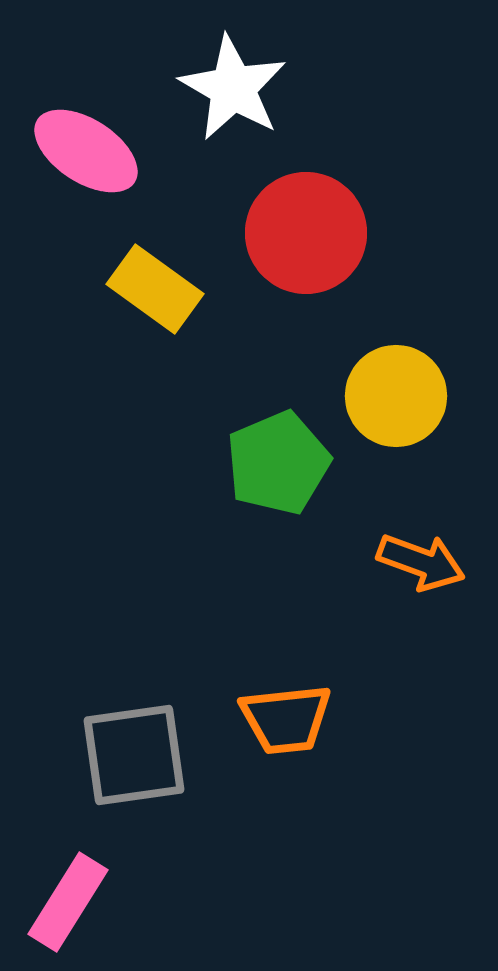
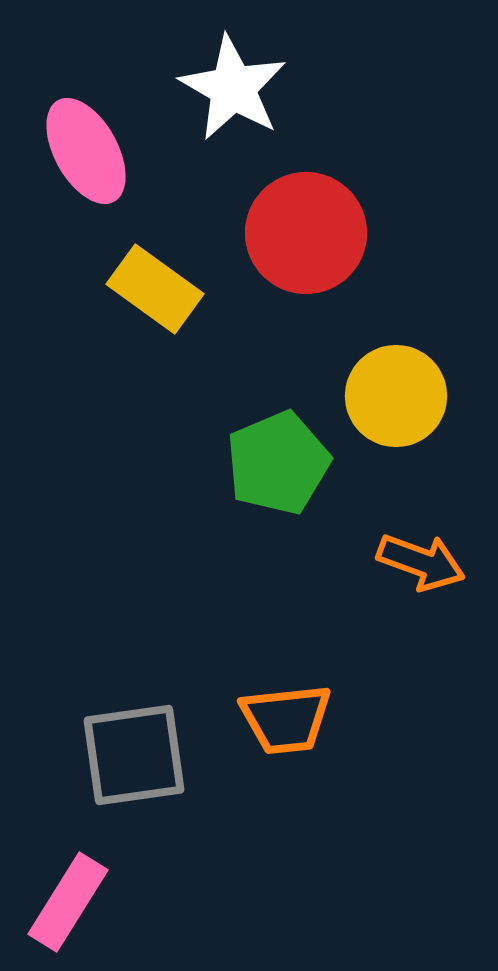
pink ellipse: rotated 28 degrees clockwise
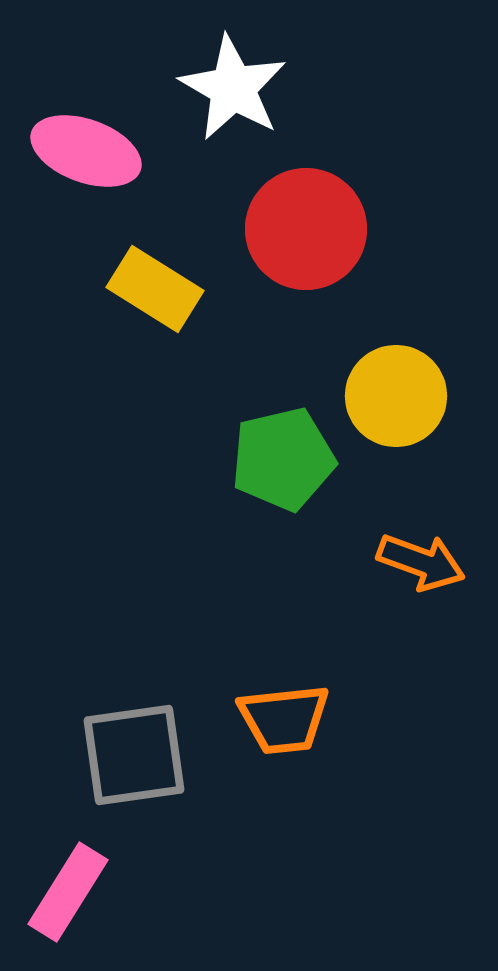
pink ellipse: rotated 41 degrees counterclockwise
red circle: moved 4 px up
yellow rectangle: rotated 4 degrees counterclockwise
green pentagon: moved 5 px right, 4 px up; rotated 10 degrees clockwise
orange trapezoid: moved 2 px left
pink rectangle: moved 10 px up
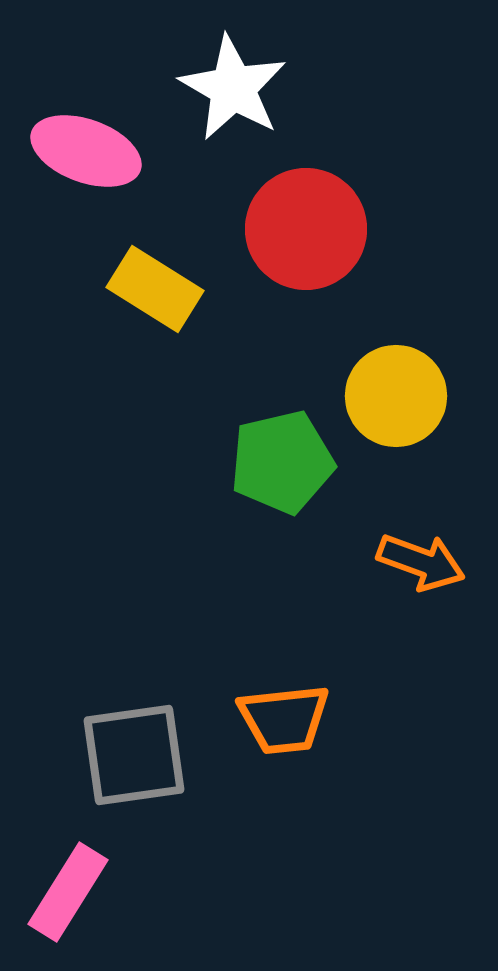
green pentagon: moved 1 px left, 3 px down
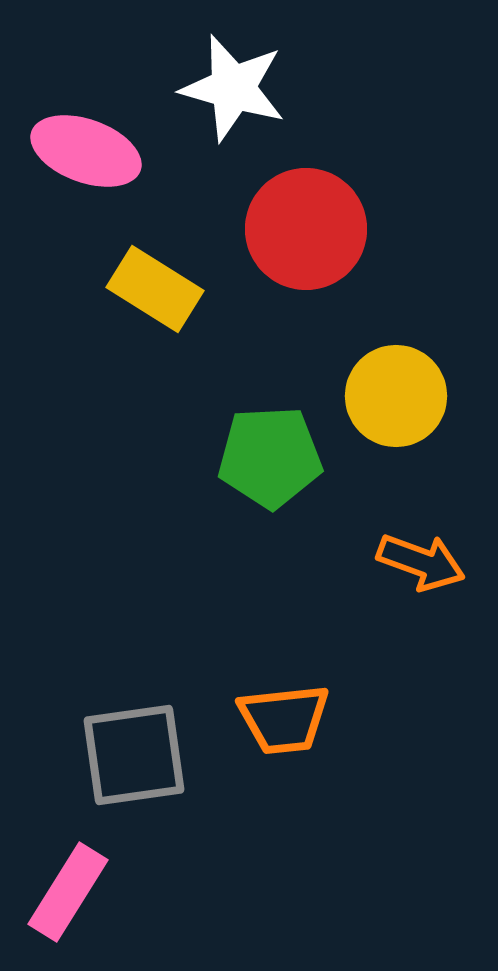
white star: rotated 14 degrees counterclockwise
green pentagon: moved 12 px left, 5 px up; rotated 10 degrees clockwise
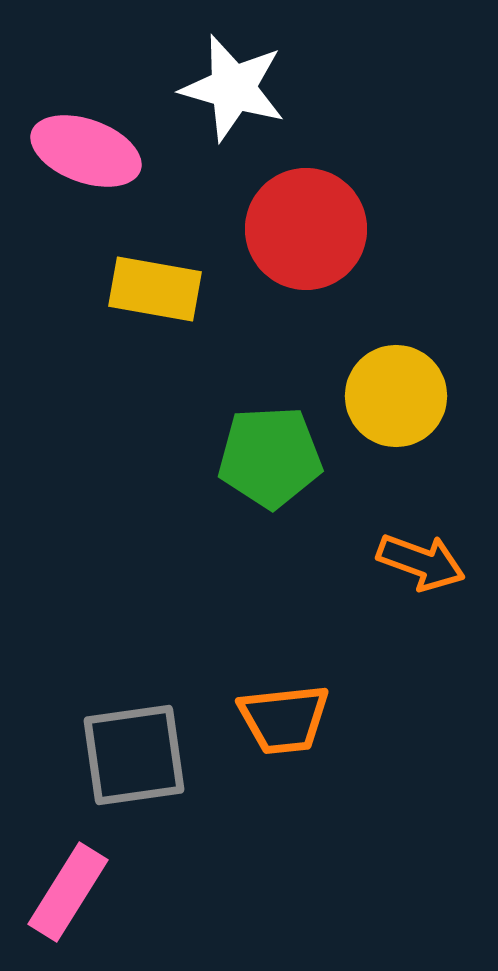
yellow rectangle: rotated 22 degrees counterclockwise
